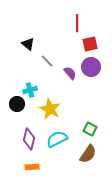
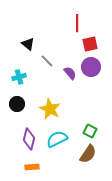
cyan cross: moved 11 px left, 13 px up
green square: moved 2 px down
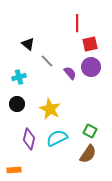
cyan semicircle: moved 1 px up
orange rectangle: moved 18 px left, 3 px down
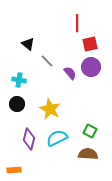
cyan cross: moved 3 px down; rotated 24 degrees clockwise
brown semicircle: rotated 120 degrees counterclockwise
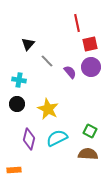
red line: rotated 12 degrees counterclockwise
black triangle: rotated 32 degrees clockwise
purple semicircle: moved 1 px up
yellow star: moved 2 px left
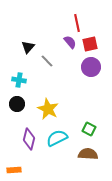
black triangle: moved 3 px down
purple semicircle: moved 30 px up
green square: moved 1 px left, 2 px up
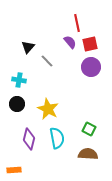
cyan semicircle: rotated 105 degrees clockwise
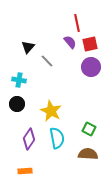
yellow star: moved 3 px right, 2 px down
purple diamond: rotated 20 degrees clockwise
orange rectangle: moved 11 px right, 1 px down
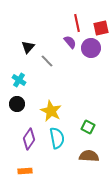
red square: moved 11 px right, 16 px up
purple circle: moved 19 px up
cyan cross: rotated 24 degrees clockwise
green square: moved 1 px left, 2 px up
brown semicircle: moved 1 px right, 2 px down
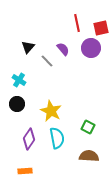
purple semicircle: moved 7 px left, 7 px down
